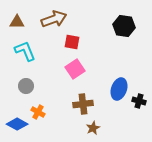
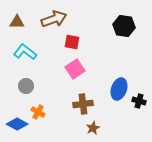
cyan L-shape: moved 1 px down; rotated 30 degrees counterclockwise
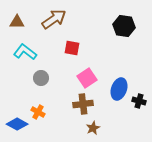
brown arrow: rotated 15 degrees counterclockwise
red square: moved 6 px down
pink square: moved 12 px right, 9 px down
gray circle: moved 15 px right, 8 px up
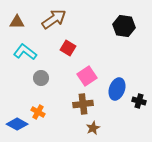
red square: moved 4 px left; rotated 21 degrees clockwise
pink square: moved 2 px up
blue ellipse: moved 2 px left
